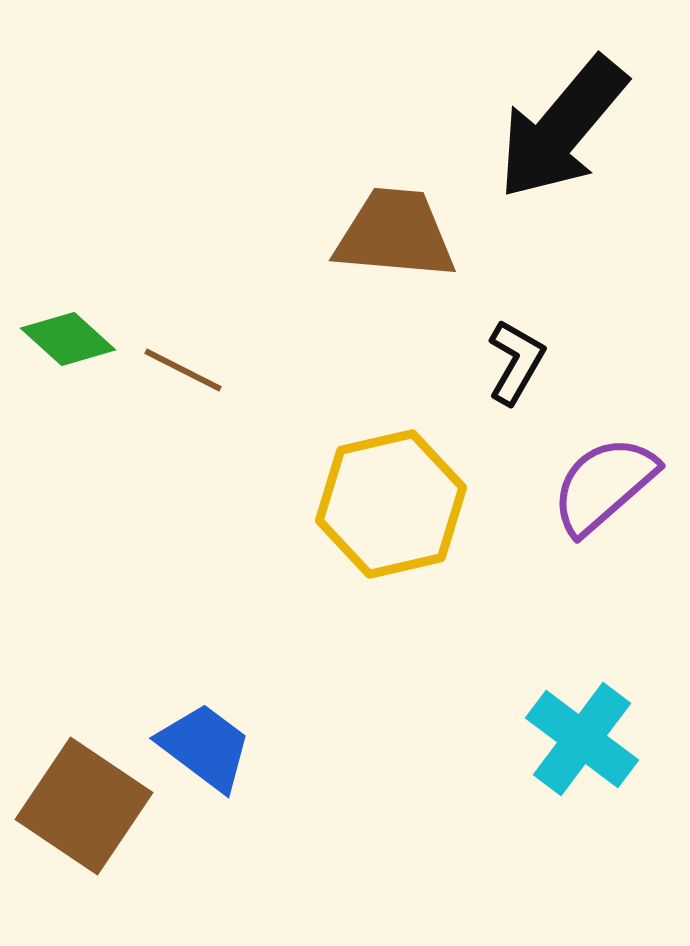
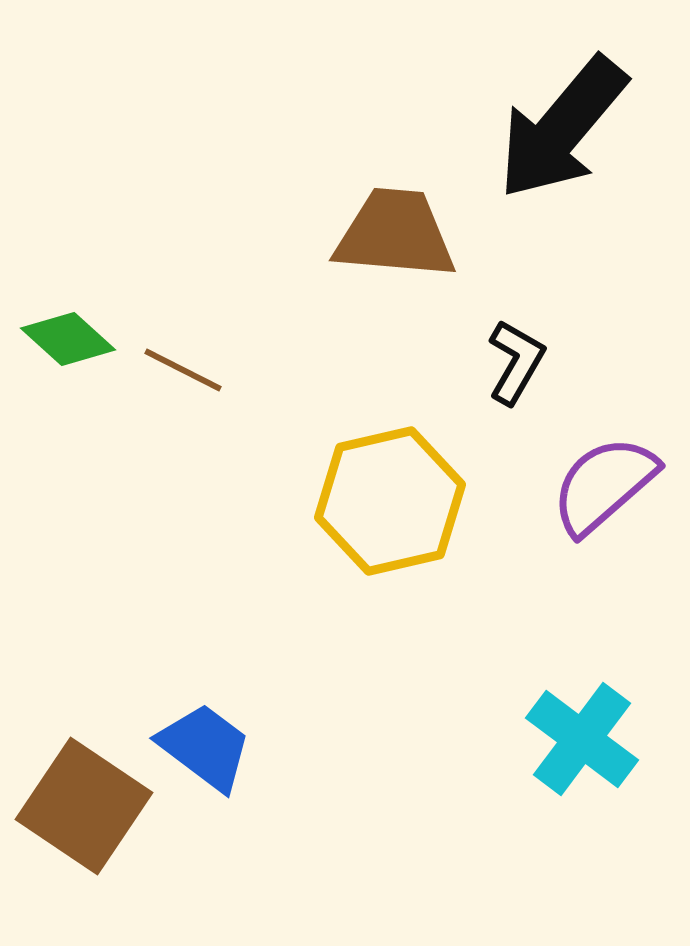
yellow hexagon: moved 1 px left, 3 px up
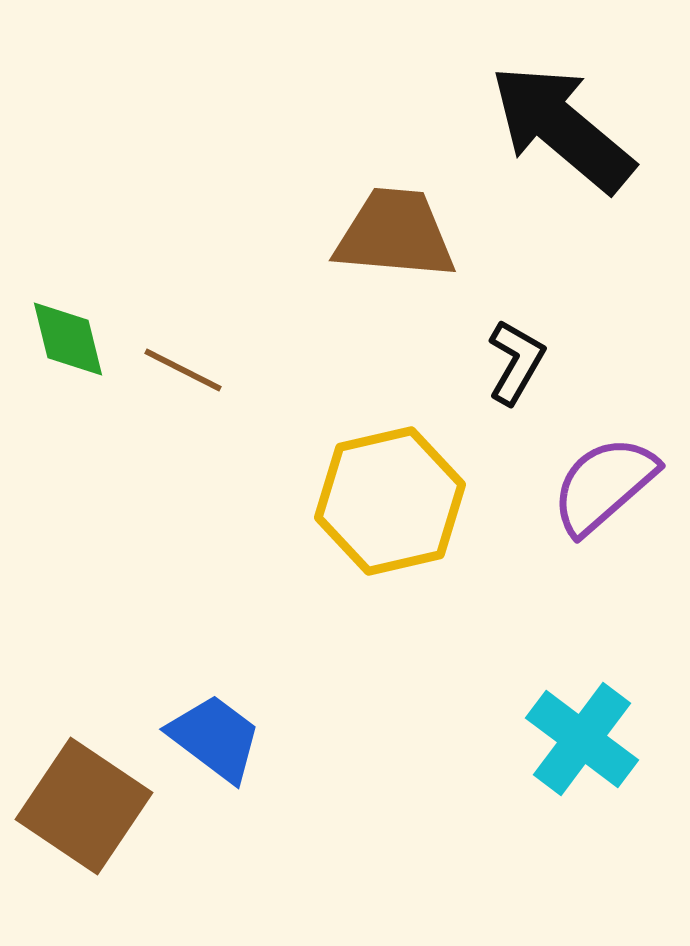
black arrow: rotated 90 degrees clockwise
green diamond: rotated 34 degrees clockwise
blue trapezoid: moved 10 px right, 9 px up
